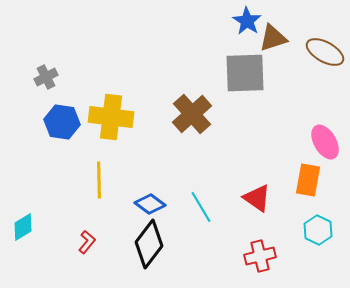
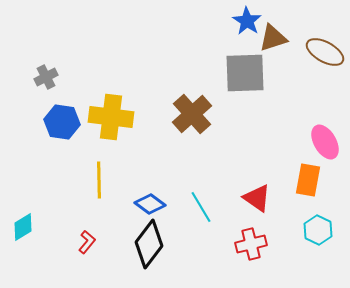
red cross: moved 9 px left, 12 px up
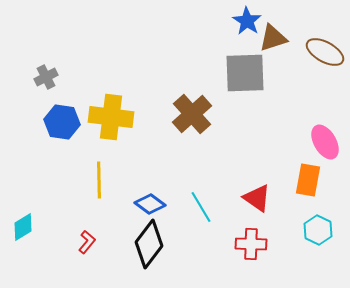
red cross: rotated 16 degrees clockwise
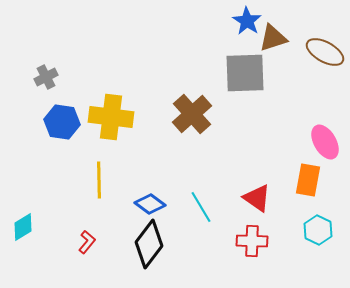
red cross: moved 1 px right, 3 px up
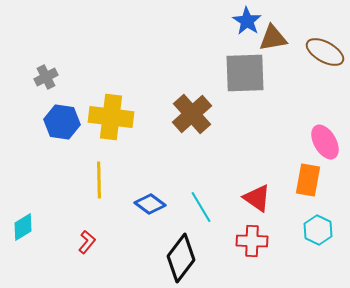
brown triangle: rotated 8 degrees clockwise
black diamond: moved 32 px right, 14 px down
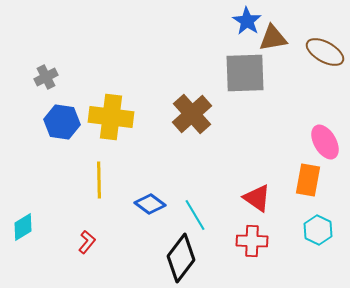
cyan line: moved 6 px left, 8 px down
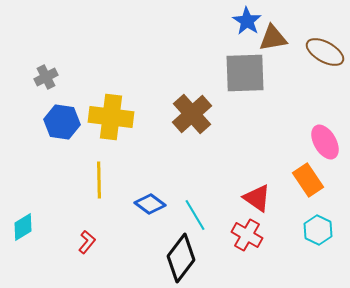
orange rectangle: rotated 44 degrees counterclockwise
red cross: moved 5 px left, 6 px up; rotated 28 degrees clockwise
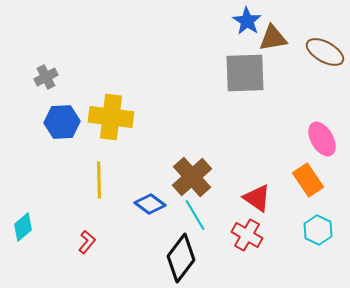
brown cross: moved 63 px down
blue hexagon: rotated 12 degrees counterclockwise
pink ellipse: moved 3 px left, 3 px up
cyan diamond: rotated 8 degrees counterclockwise
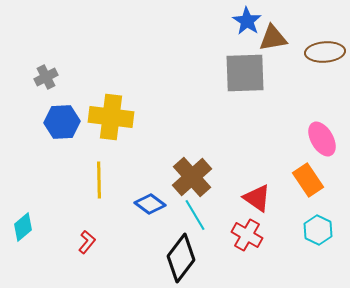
brown ellipse: rotated 33 degrees counterclockwise
